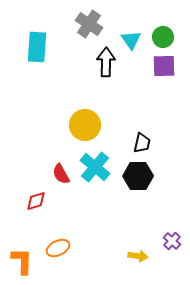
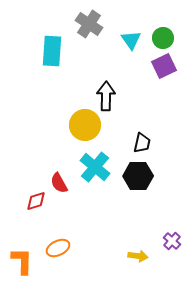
green circle: moved 1 px down
cyan rectangle: moved 15 px right, 4 px down
black arrow: moved 34 px down
purple square: rotated 25 degrees counterclockwise
red semicircle: moved 2 px left, 9 px down
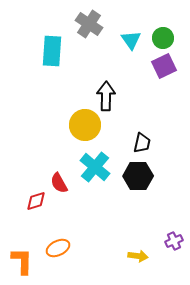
purple cross: moved 2 px right; rotated 24 degrees clockwise
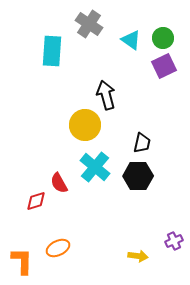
cyan triangle: rotated 20 degrees counterclockwise
black arrow: moved 1 px up; rotated 16 degrees counterclockwise
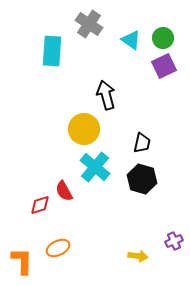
yellow circle: moved 1 px left, 4 px down
black hexagon: moved 4 px right, 3 px down; rotated 16 degrees clockwise
red semicircle: moved 5 px right, 8 px down
red diamond: moved 4 px right, 4 px down
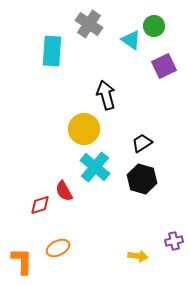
green circle: moved 9 px left, 12 px up
black trapezoid: rotated 135 degrees counterclockwise
purple cross: rotated 12 degrees clockwise
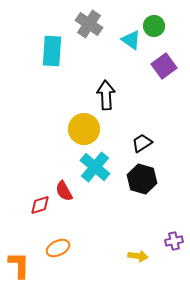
purple square: rotated 10 degrees counterclockwise
black arrow: rotated 12 degrees clockwise
orange L-shape: moved 3 px left, 4 px down
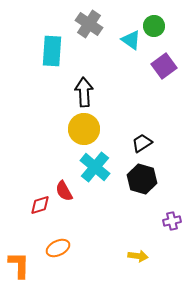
black arrow: moved 22 px left, 3 px up
purple cross: moved 2 px left, 20 px up
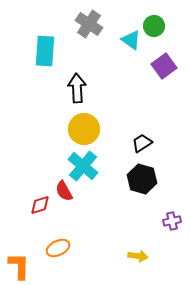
cyan rectangle: moved 7 px left
black arrow: moved 7 px left, 4 px up
cyan cross: moved 12 px left, 1 px up
orange L-shape: moved 1 px down
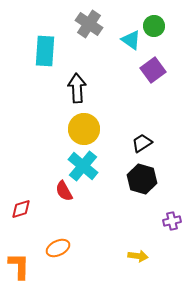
purple square: moved 11 px left, 4 px down
red diamond: moved 19 px left, 4 px down
